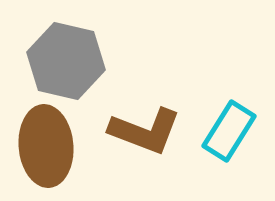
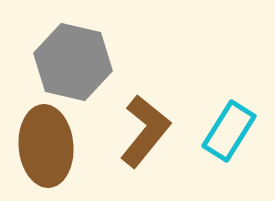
gray hexagon: moved 7 px right, 1 px down
brown L-shape: rotated 72 degrees counterclockwise
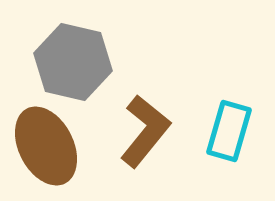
cyan rectangle: rotated 16 degrees counterclockwise
brown ellipse: rotated 22 degrees counterclockwise
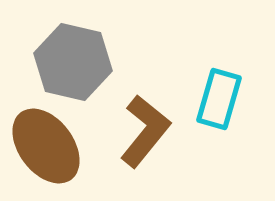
cyan rectangle: moved 10 px left, 32 px up
brown ellipse: rotated 10 degrees counterclockwise
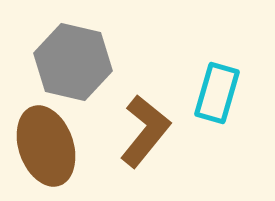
cyan rectangle: moved 2 px left, 6 px up
brown ellipse: rotated 18 degrees clockwise
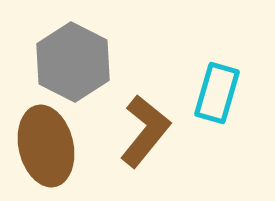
gray hexagon: rotated 14 degrees clockwise
brown ellipse: rotated 6 degrees clockwise
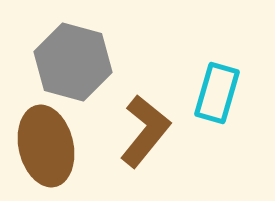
gray hexagon: rotated 12 degrees counterclockwise
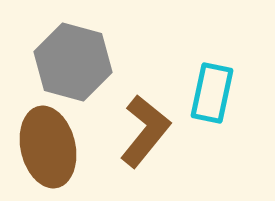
cyan rectangle: moved 5 px left; rotated 4 degrees counterclockwise
brown ellipse: moved 2 px right, 1 px down
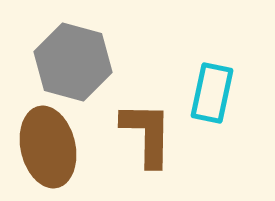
brown L-shape: moved 2 px right, 3 px down; rotated 38 degrees counterclockwise
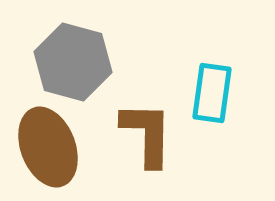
cyan rectangle: rotated 4 degrees counterclockwise
brown ellipse: rotated 8 degrees counterclockwise
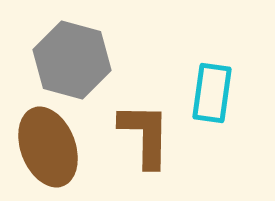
gray hexagon: moved 1 px left, 2 px up
brown L-shape: moved 2 px left, 1 px down
